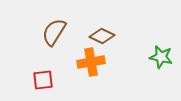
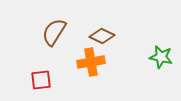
red square: moved 2 px left
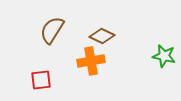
brown semicircle: moved 2 px left, 2 px up
green star: moved 3 px right, 1 px up
orange cross: moved 1 px up
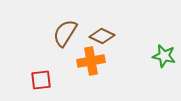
brown semicircle: moved 13 px right, 3 px down
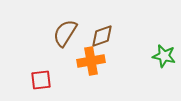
brown diamond: rotated 45 degrees counterclockwise
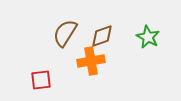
green star: moved 16 px left, 19 px up; rotated 15 degrees clockwise
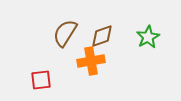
green star: rotated 15 degrees clockwise
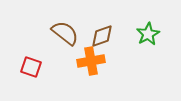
brown semicircle: rotated 96 degrees clockwise
green star: moved 3 px up
red square: moved 10 px left, 13 px up; rotated 25 degrees clockwise
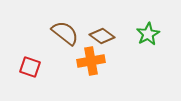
brown diamond: rotated 55 degrees clockwise
red square: moved 1 px left
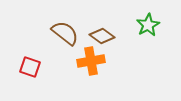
green star: moved 9 px up
